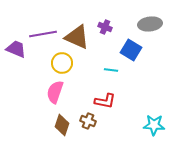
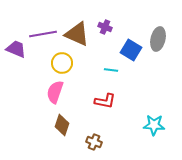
gray ellipse: moved 8 px right, 15 px down; rotated 70 degrees counterclockwise
brown triangle: moved 3 px up
brown cross: moved 6 px right, 21 px down
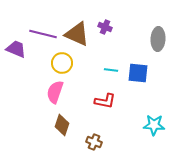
purple line: rotated 24 degrees clockwise
gray ellipse: rotated 10 degrees counterclockwise
blue square: moved 7 px right, 23 px down; rotated 25 degrees counterclockwise
